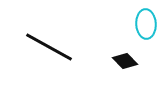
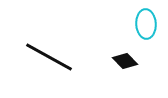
black line: moved 10 px down
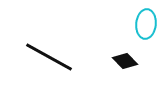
cyan ellipse: rotated 8 degrees clockwise
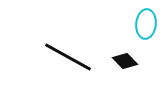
black line: moved 19 px right
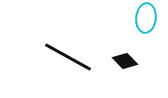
cyan ellipse: moved 6 px up
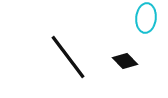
black line: rotated 24 degrees clockwise
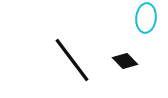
black line: moved 4 px right, 3 px down
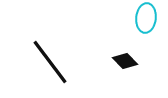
black line: moved 22 px left, 2 px down
